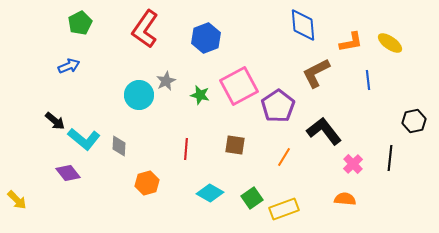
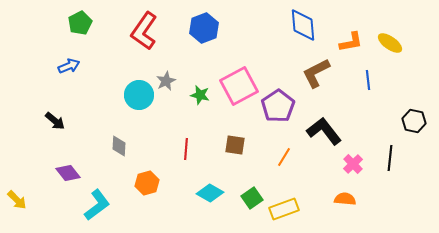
red L-shape: moved 1 px left, 2 px down
blue hexagon: moved 2 px left, 10 px up
black hexagon: rotated 25 degrees clockwise
cyan L-shape: moved 13 px right, 66 px down; rotated 76 degrees counterclockwise
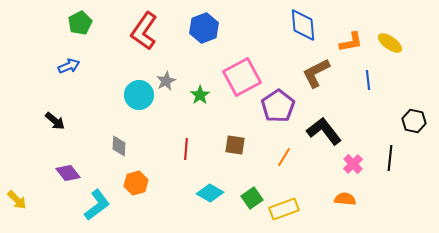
pink square: moved 3 px right, 9 px up
green star: rotated 24 degrees clockwise
orange hexagon: moved 11 px left
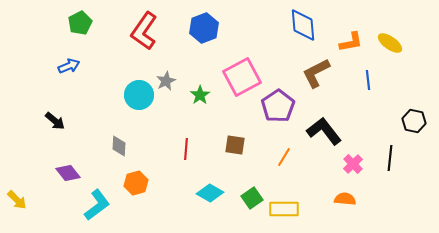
yellow rectangle: rotated 20 degrees clockwise
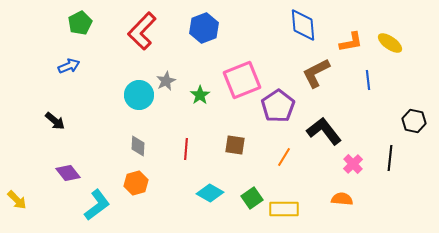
red L-shape: moved 2 px left; rotated 9 degrees clockwise
pink square: moved 3 px down; rotated 6 degrees clockwise
gray diamond: moved 19 px right
orange semicircle: moved 3 px left
